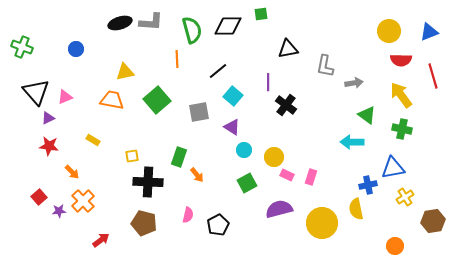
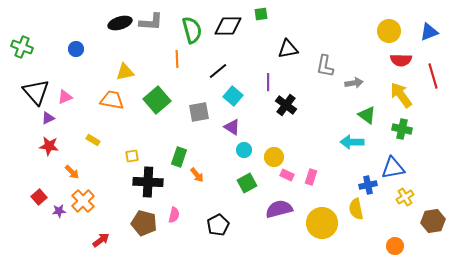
pink semicircle at (188, 215): moved 14 px left
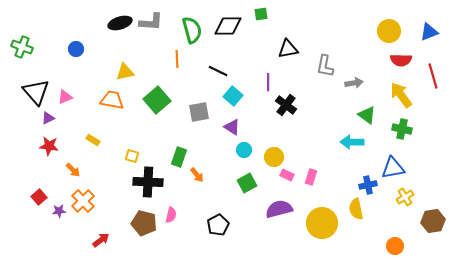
black line at (218, 71): rotated 66 degrees clockwise
yellow square at (132, 156): rotated 24 degrees clockwise
orange arrow at (72, 172): moved 1 px right, 2 px up
pink semicircle at (174, 215): moved 3 px left
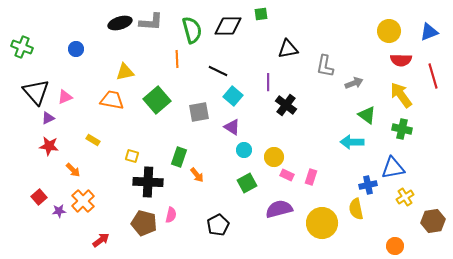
gray arrow at (354, 83): rotated 12 degrees counterclockwise
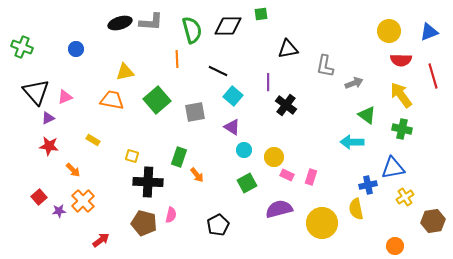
gray square at (199, 112): moved 4 px left
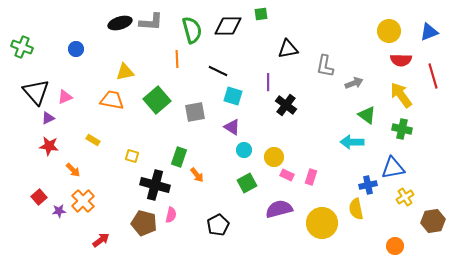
cyan square at (233, 96): rotated 24 degrees counterclockwise
black cross at (148, 182): moved 7 px right, 3 px down; rotated 12 degrees clockwise
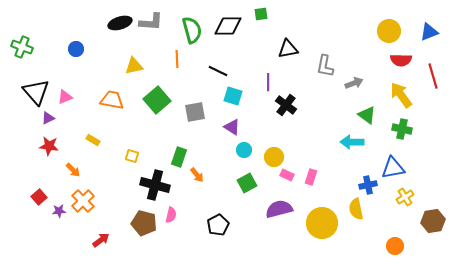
yellow triangle at (125, 72): moved 9 px right, 6 px up
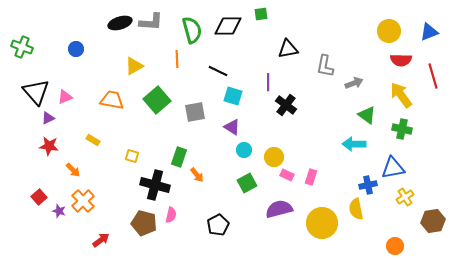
yellow triangle at (134, 66): rotated 18 degrees counterclockwise
cyan arrow at (352, 142): moved 2 px right, 2 px down
purple star at (59, 211): rotated 24 degrees clockwise
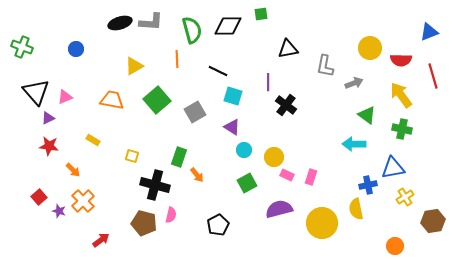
yellow circle at (389, 31): moved 19 px left, 17 px down
gray square at (195, 112): rotated 20 degrees counterclockwise
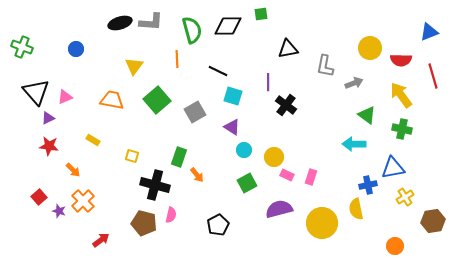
yellow triangle at (134, 66): rotated 24 degrees counterclockwise
